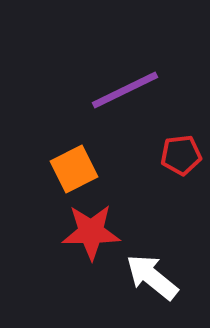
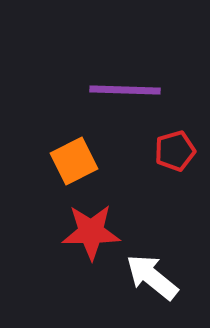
purple line: rotated 28 degrees clockwise
red pentagon: moved 6 px left, 4 px up; rotated 9 degrees counterclockwise
orange square: moved 8 px up
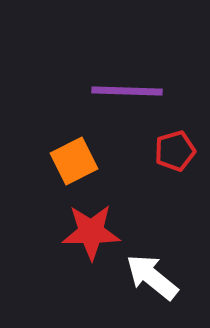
purple line: moved 2 px right, 1 px down
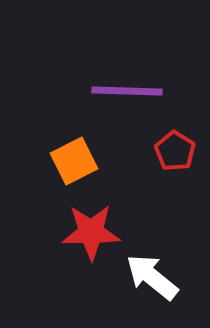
red pentagon: rotated 24 degrees counterclockwise
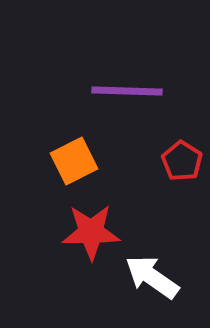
red pentagon: moved 7 px right, 10 px down
white arrow: rotated 4 degrees counterclockwise
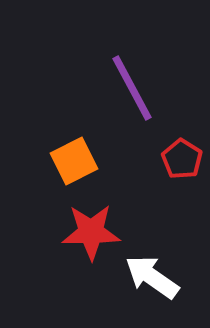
purple line: moved 5 px right, 3 px up; rotated 60 degrees clockwise
red pentagon: moved 2 px up
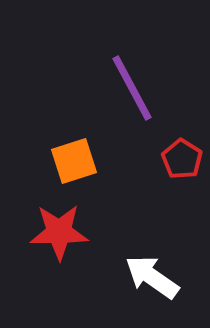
orange square: rotated 9 degrees clockwise
red star: moved 32 px left
